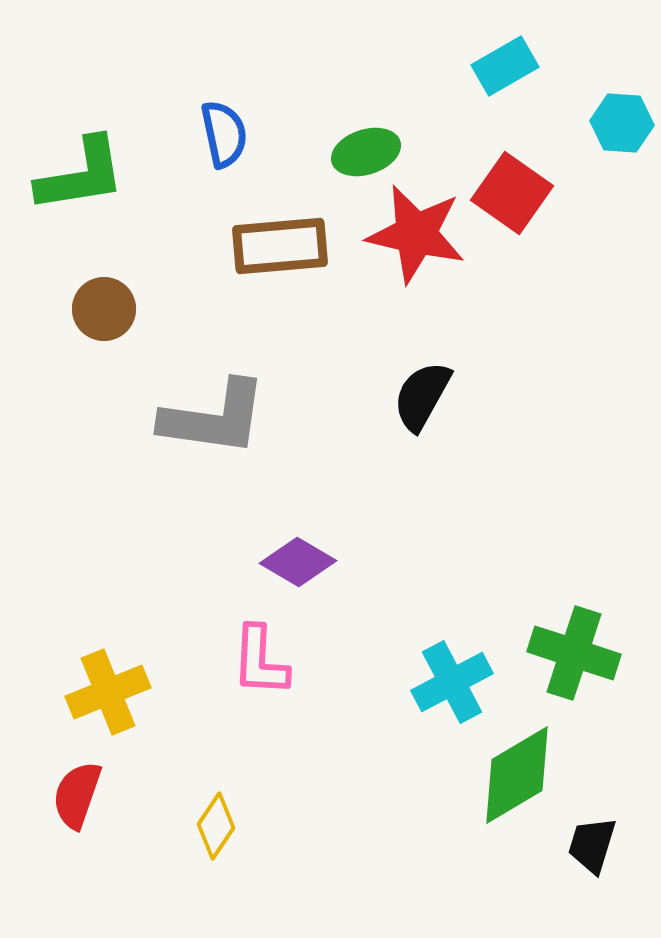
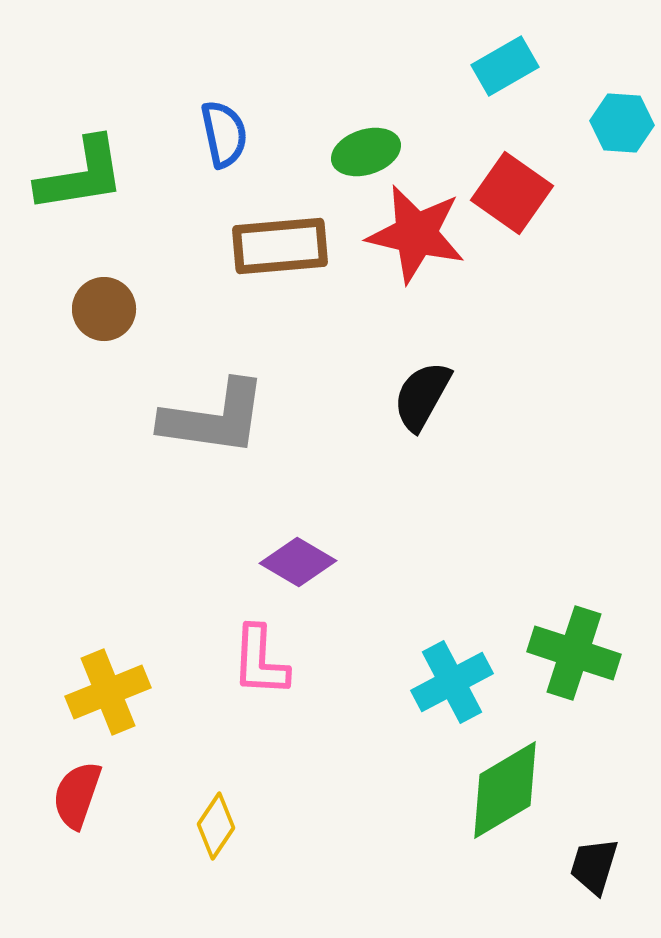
green diamond: moved 12 px left, 15 px down
black trapezoid: moved 2 px right, 21 px down
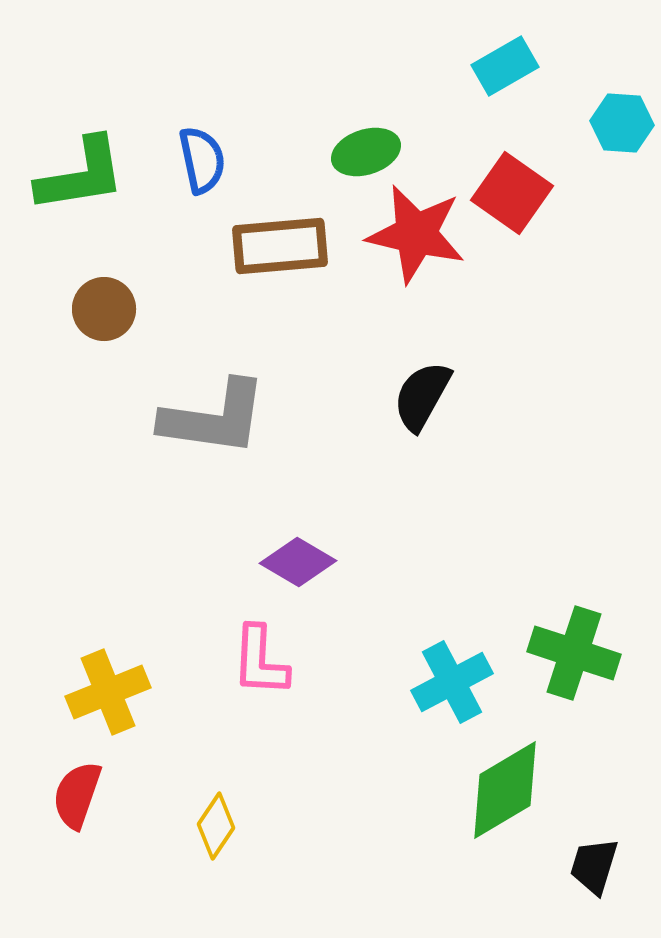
blue semicircle: moved 22 px left, 26 px down
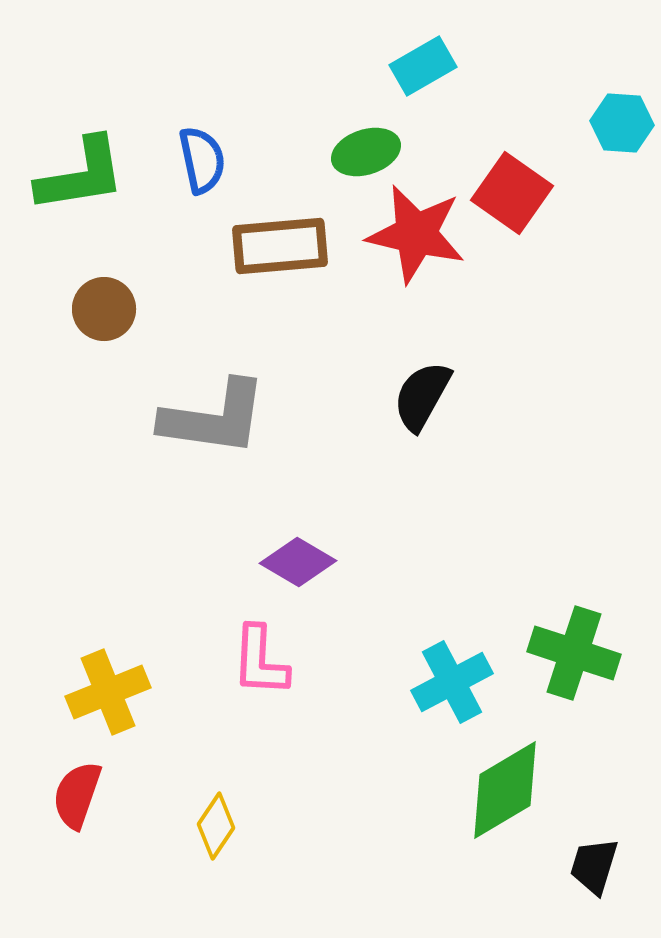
cyan rectangle: moved 82 px left
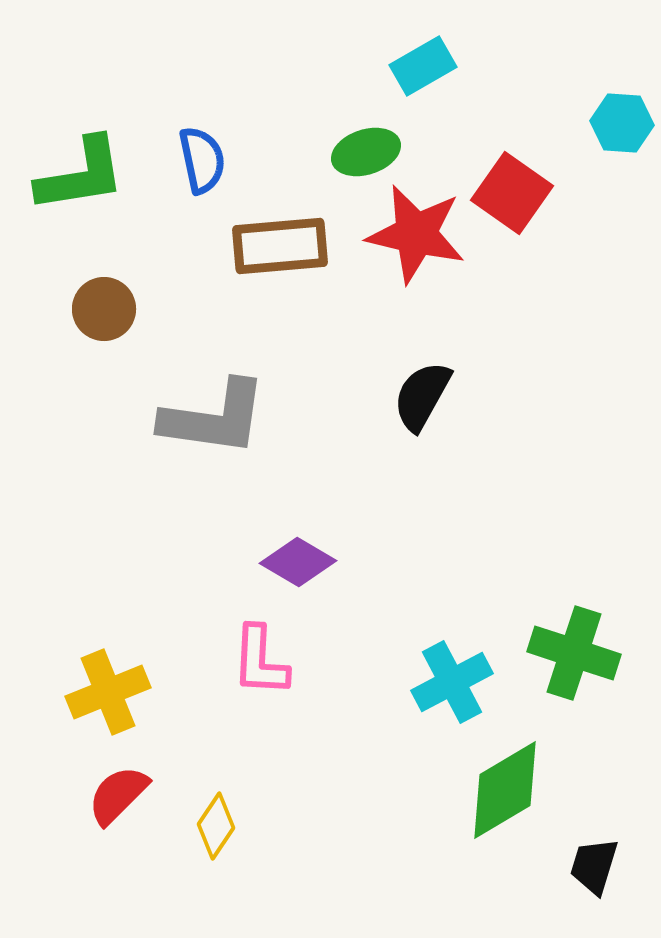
red semicircle: moved 41 px right; rotated 26 degrees clockwise
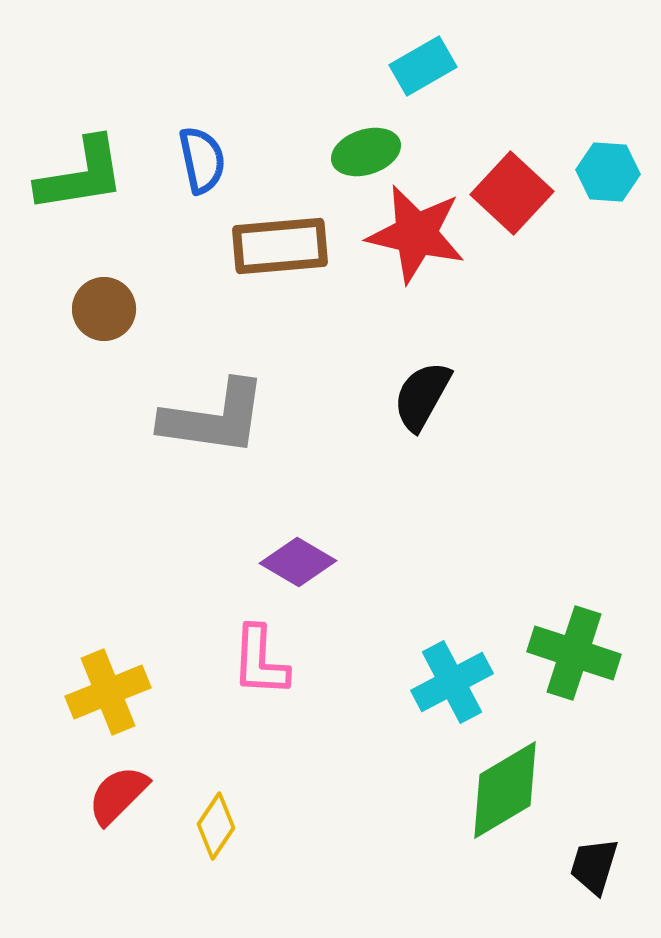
cyan hexagon: moved 14 px left, 49 px down
red square: rotated 8 degrees clockwise
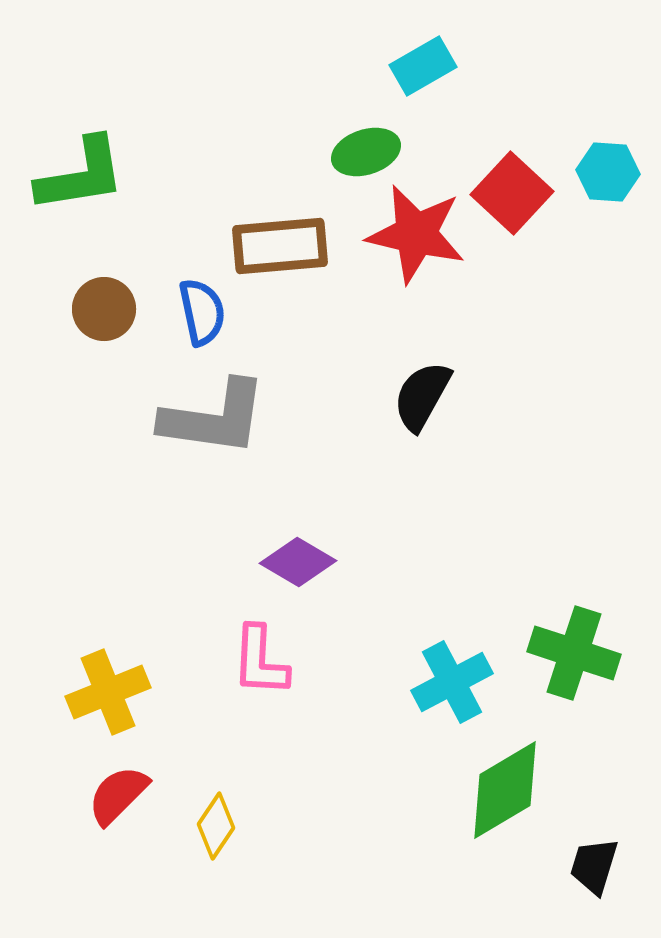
blue semicircle: moved 152 px down
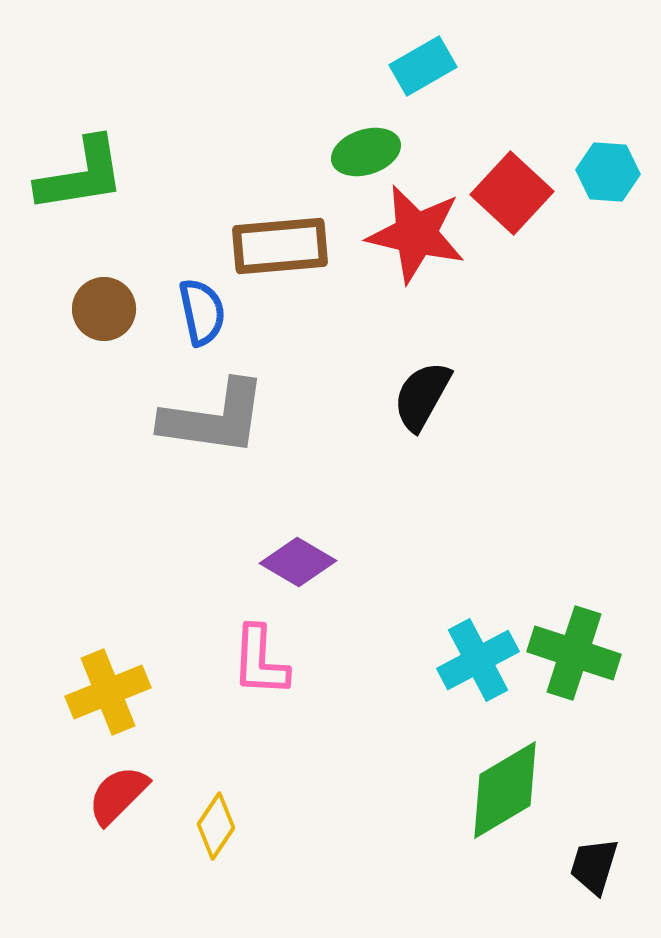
cyan cross: moved 26 px right, 22 px up
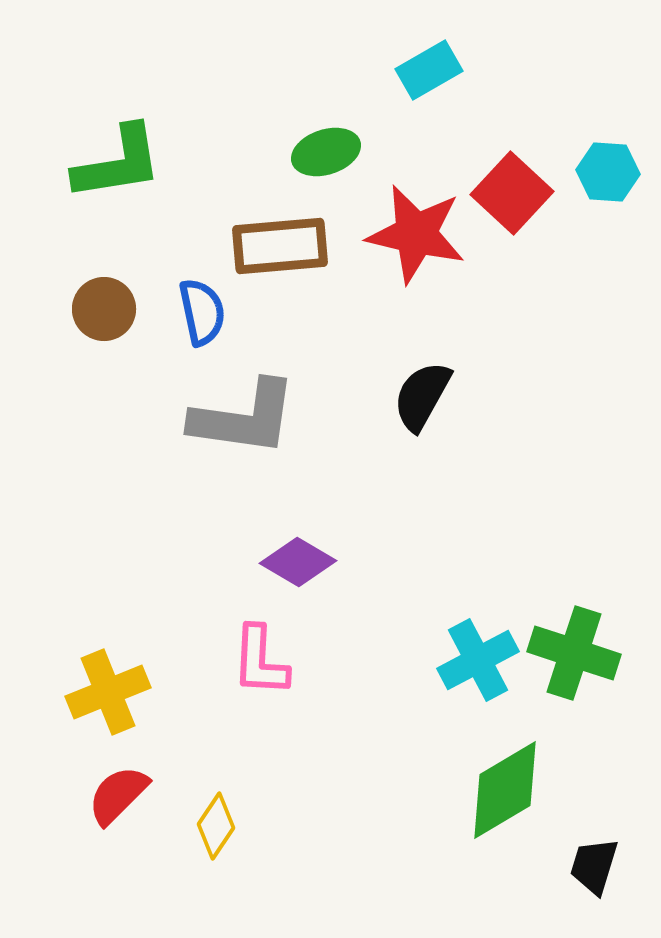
cyan rectangle: moved 6 px right, 4 px down
green ellipse: moved 40 px left
green L-shape: moved 37 px right, 12 px up
gray L-shape: moved 30 px right
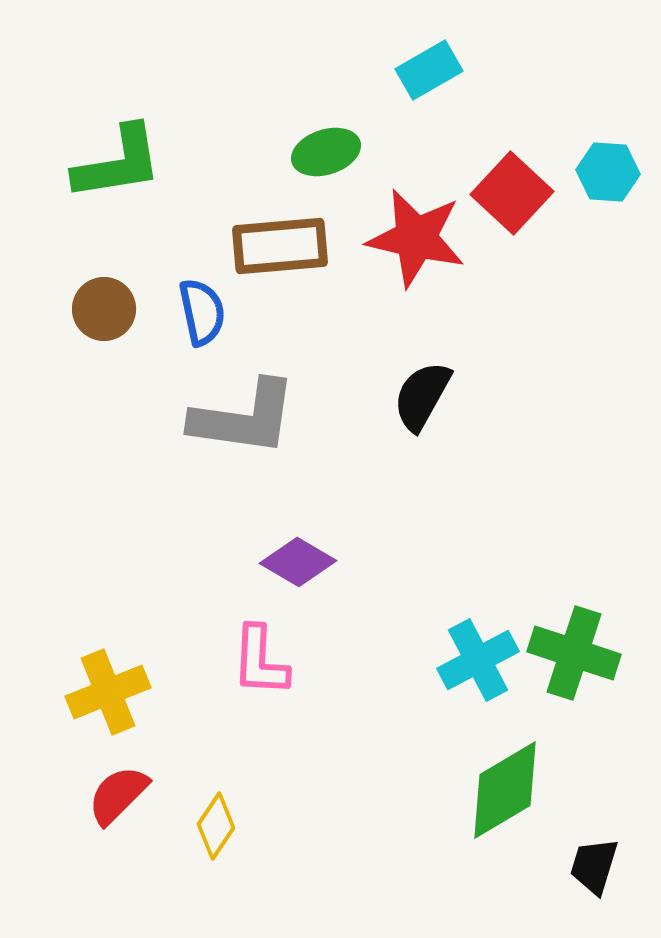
red star: moved 4 px down
